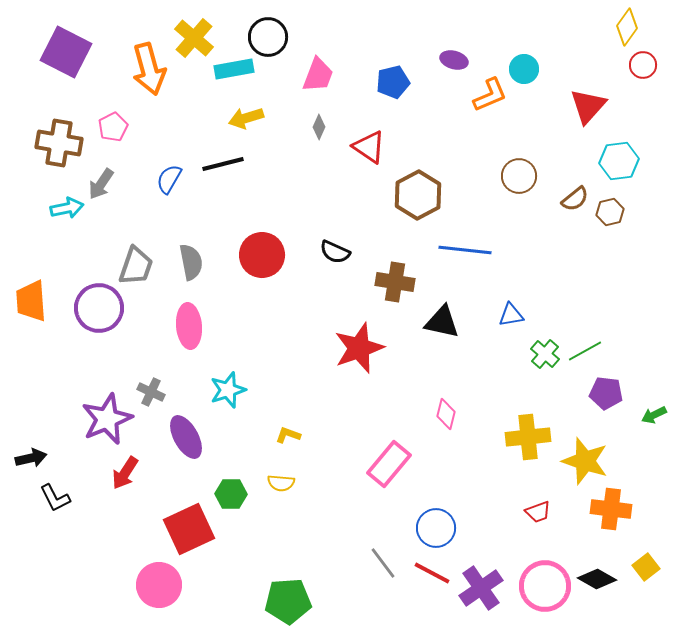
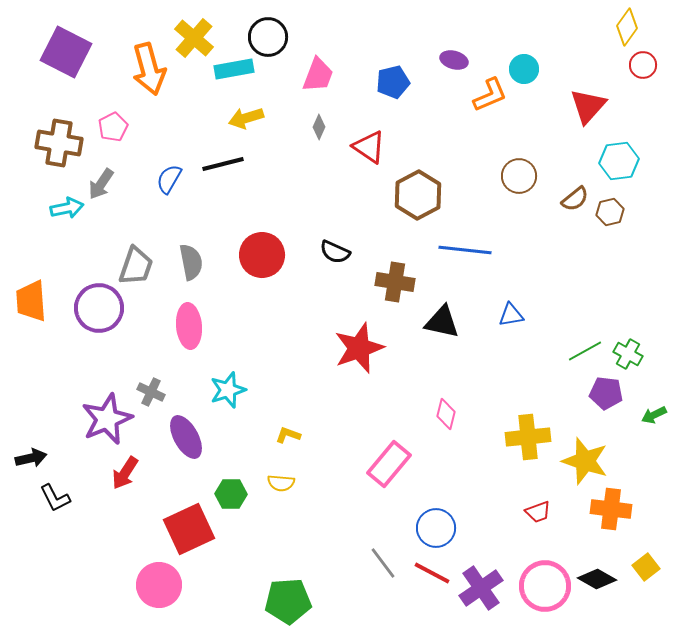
green cross at (545, 354): moved 83 px right; rotated 12 degrees counterclockwise
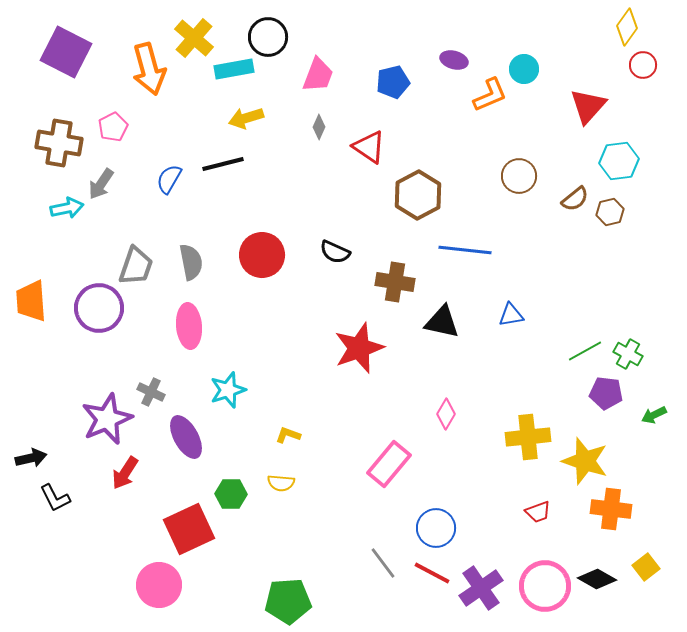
pink diamond at (446, 414): rotated 16 degrees clockwise
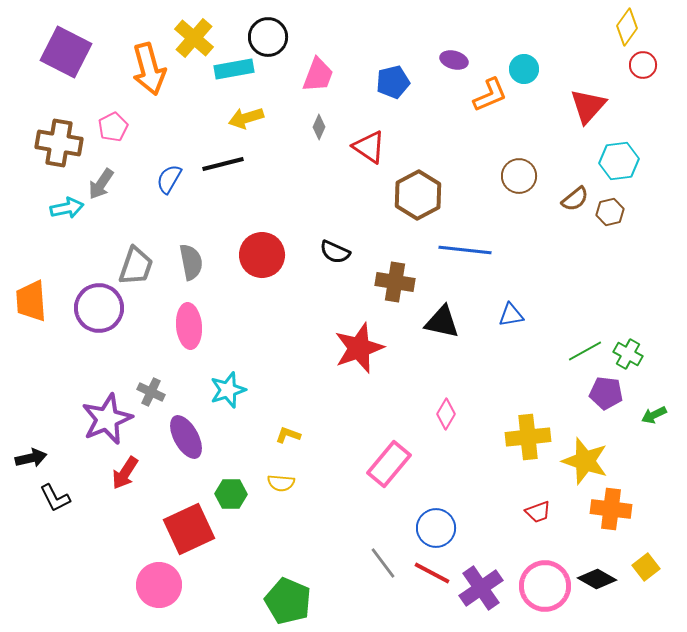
green pentagon at (288, 601): rotated 27 degrees clockwise
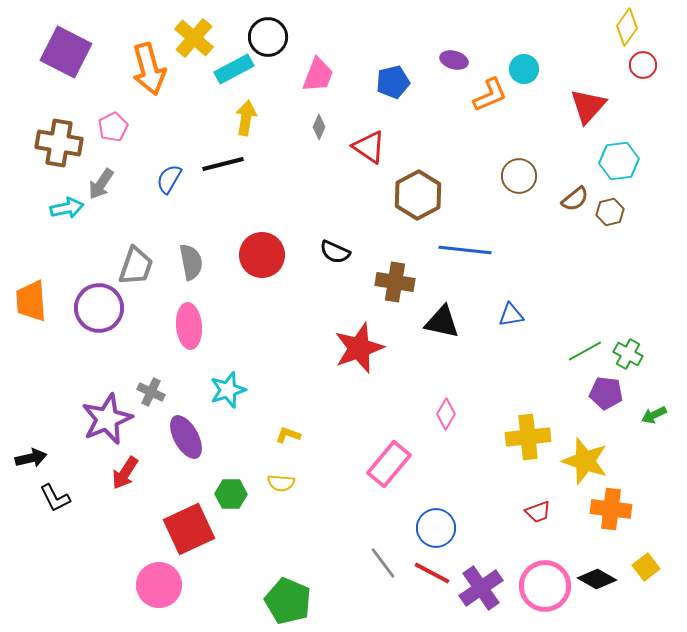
cyan rectangle at (234, 69): rotated 18 degrees counterclockwise
yellow arrow at (246, 118): rotated 116 degrees clockwise
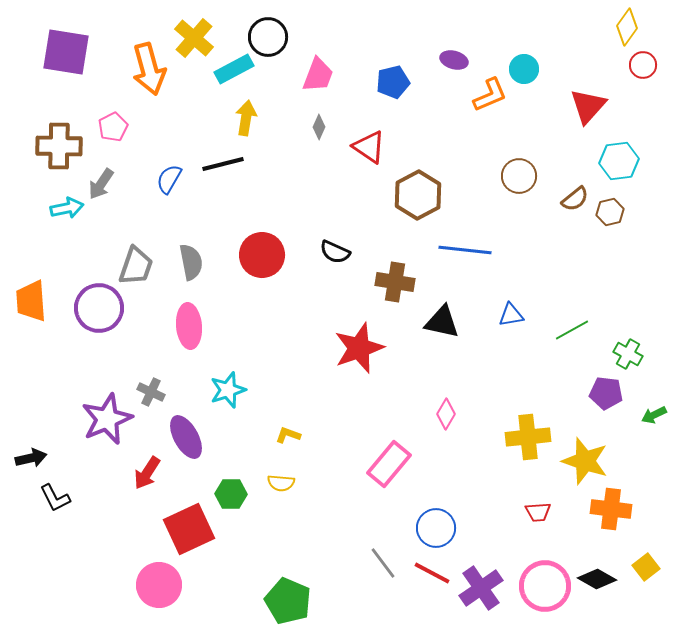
purple square at (66, 52): rotated 18 degrees counterclockwise
brown cross at (59, 143): moved 3 px down; rotated 9 degrees counterclockwise
green line at (585, 351): moved 13 px left, 21 px up
red arrow at (125, 473): moved 22 px right
red trapezoid at (538, 512): rotated 16 degrees clockwise
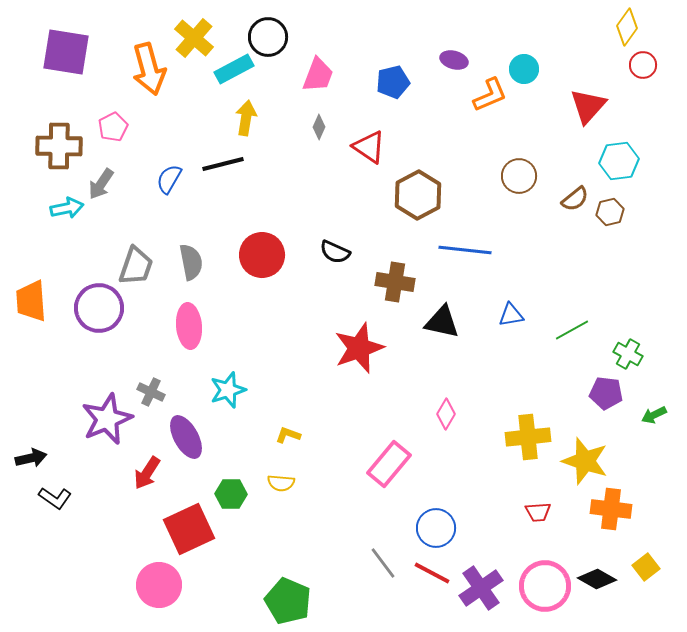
black L-shape at (55, 498): rotated 28 degrees counterclockwise
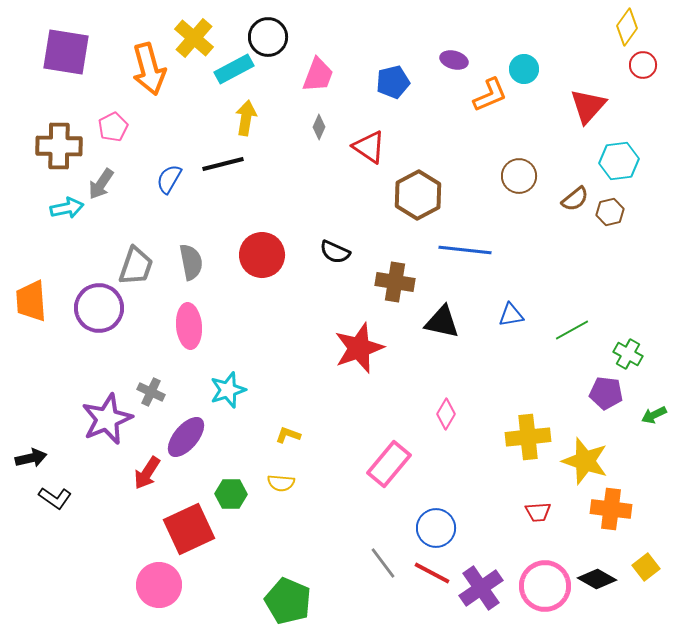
purple ellipse at (186, 437): rotated 69 degrees clockwise
